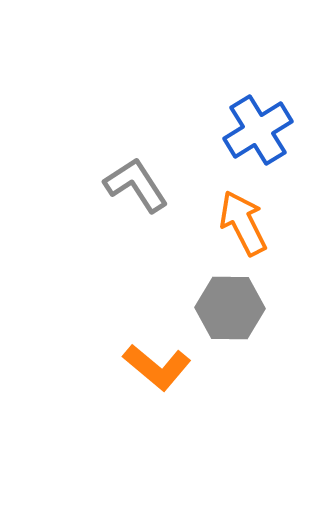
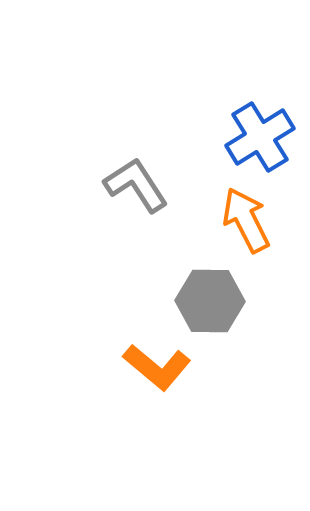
blue cross: moved 2 px right, 7 px down
orange arrow: moved 3 px right, 3 px up
gray hexagon: moved 20 px left, 7 px up
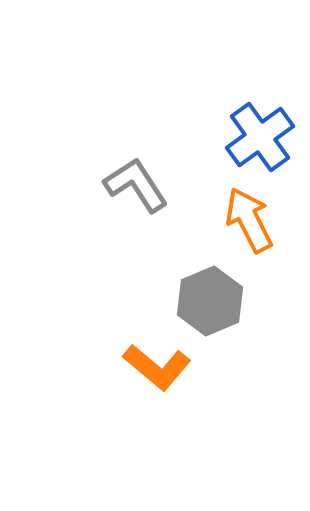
blue cross: rotated 4 degrees counterclockwise
orange arrow: moved 3 px right
gray hexagon: rotated 24 degrees counterclockwise
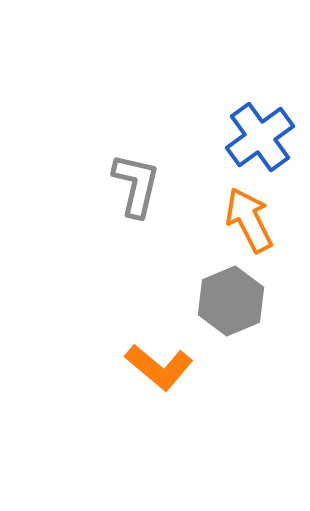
gray L-shape: rotated 46 degrees clockwise
gray hexagon: moved 21 px right
orange L-shape: moved 2 px right
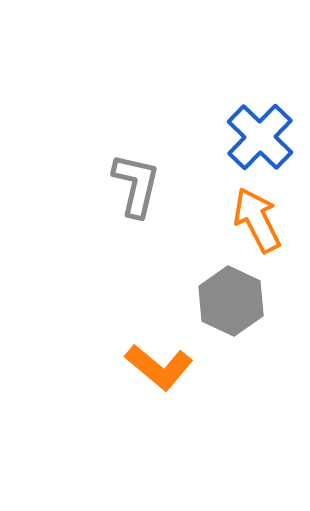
blue cross: rotated 10 degrees counterclockwise
orange arrow: moved 8 px right
gray hexagon: rotated 12 degrees counterclockwise
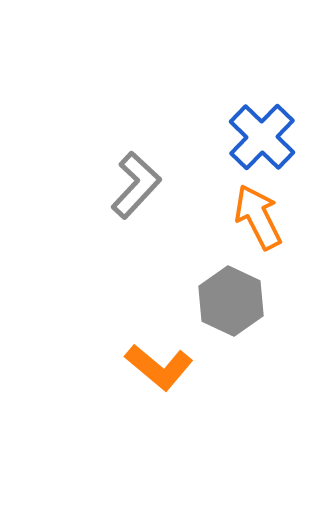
blue cross: moved 2 px right
gray L-shape: rotated 30 degrees clockwise
orange arrow: moved 1 px right, 3 px up
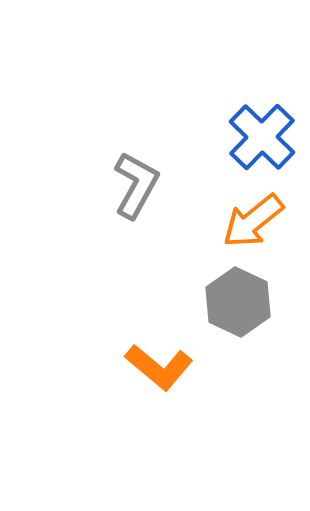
gray L-shape: rotated 14 degrees counterclockwise
orange arrow: moved 5 px left, 4 px down; rotated 102 degrees counterclockwise
gray hexagon: moved 7 px right, 1 px down
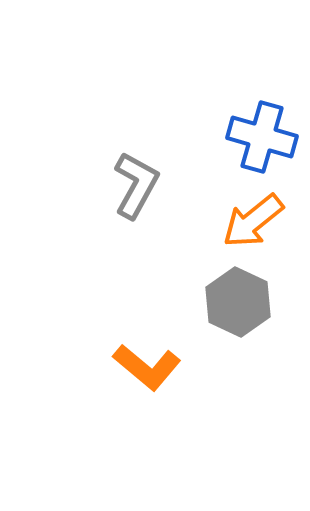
blue cross: rotated 28 degrees counterclockwise
orange L-shape: moved 12 px left
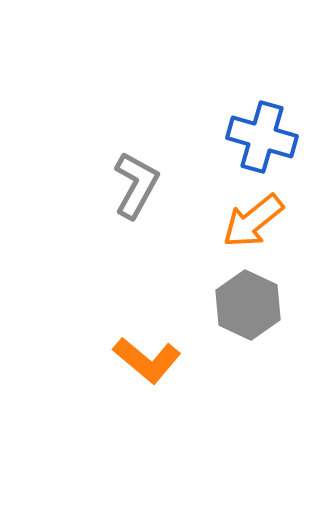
gray hexagon: moved 10 px right, 3 px down
orange L-shape: moved 7 px up
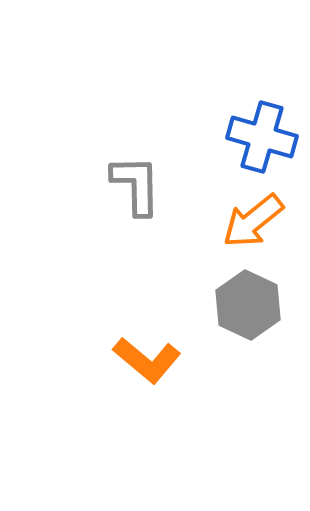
gray L-shape: rotated 30 degrees counterclockwise
